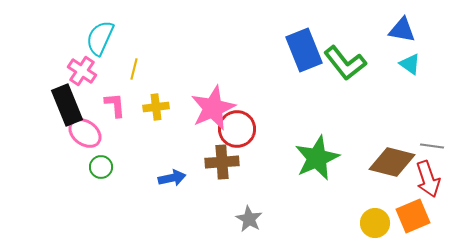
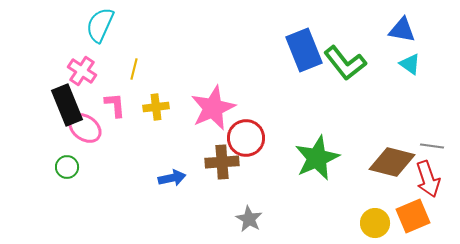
cyan semicircle: moved 13 px up
red circle: moved 9 px right, 9 px down
pink ellipse: moved 5 px up
green circle: moved 34 px left
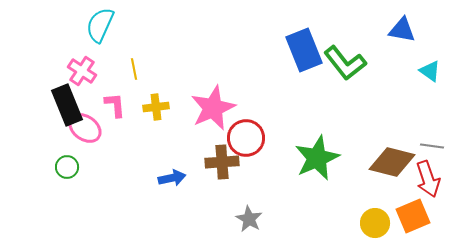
cyan triangle: moved 20 px right, 7 px down
yellow line: rotated 25 degrees counterclockwise
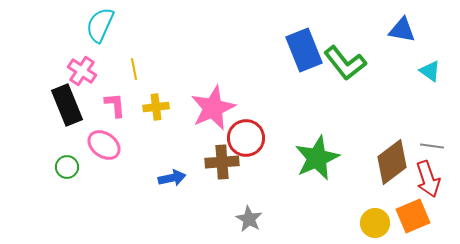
pink ellipse: moved 19 px right, 17 px down
brown diamond: rotated 51 degrees counterclockwise
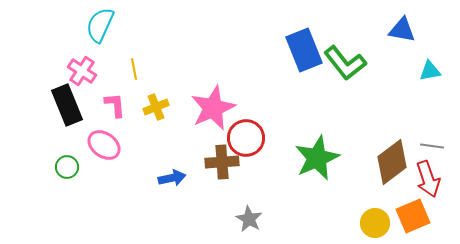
cyan triangle: rotated 45 degrees counterclockwise
yellow cross: rotated 15 degrees counterclockwise
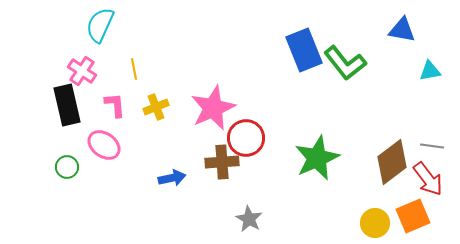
black rectangle: rotated 9 degrees clockwise
red arrow: rotated 18 degrees counterclockwise
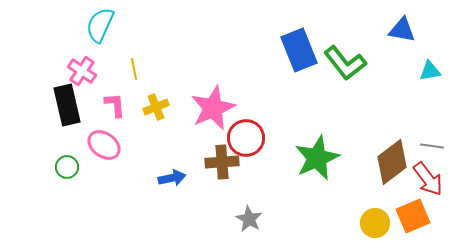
blue rectangle: moved 5 px left
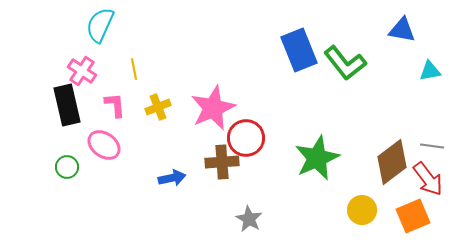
yellow cross: moved 2 px right
yellow circle: moved 13 px left, 13 px up
